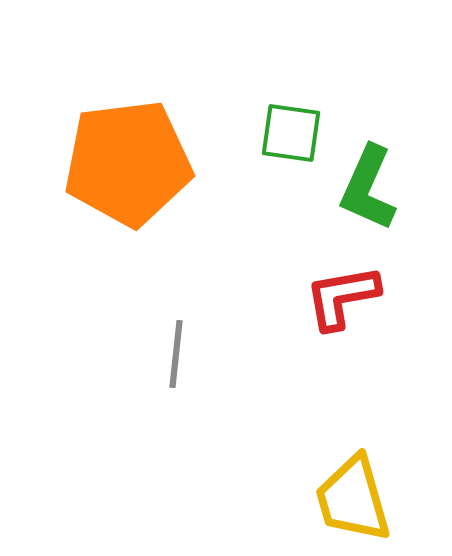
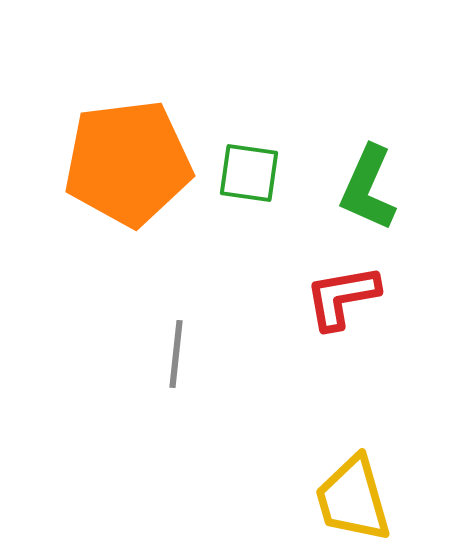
green square: moved 42 px left, 40 px down
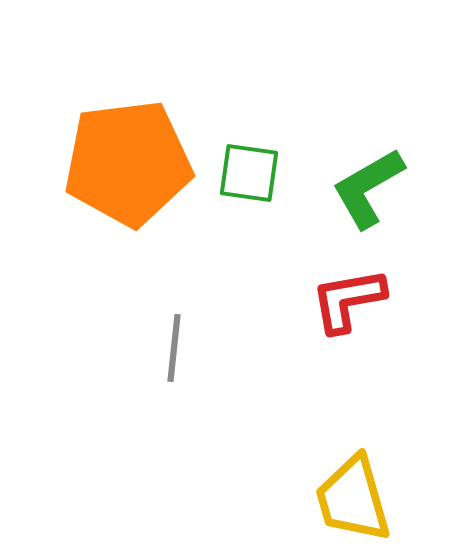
green L-shape: rotated 36 degrees clockwise
red L-shape: moved 6 px right, 3 px down
gray line: moved 2 px left, 6 px up
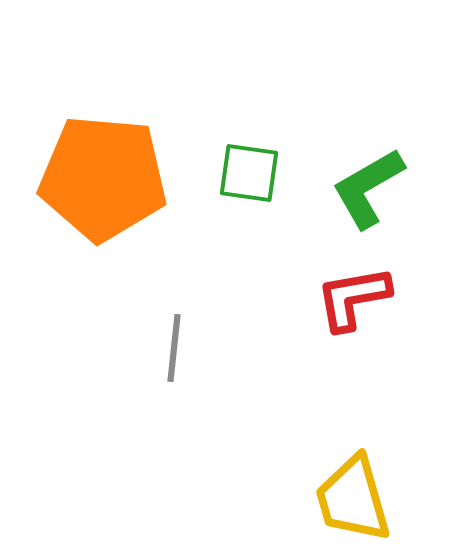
orange pentagon: moved 25 px left, 15 px down; rotated 12 degrees clockwise
red L-shape: moved 5 px right, 2 px up
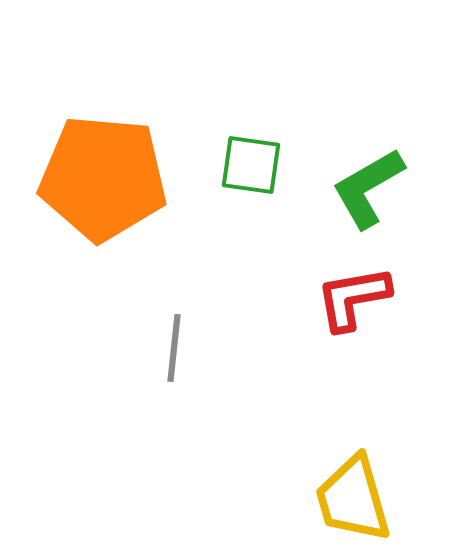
green square: moved 2 px right, 8 px up
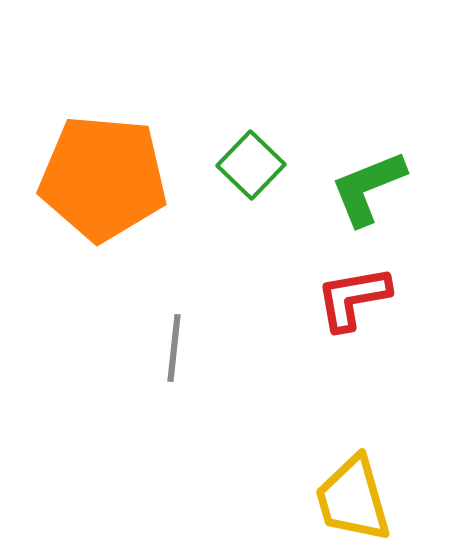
green square: rotated 36 degrees clockwise
green L-shape: rotated 8 degrees clockwise
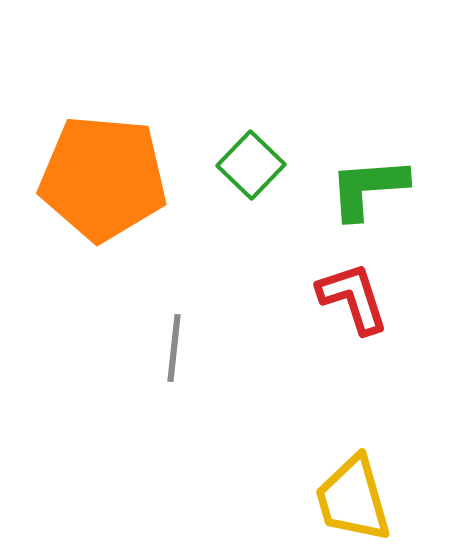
green L-shape: rotated 18 degrees clockwise
red L-shape: rotated 82 degrees clockwise
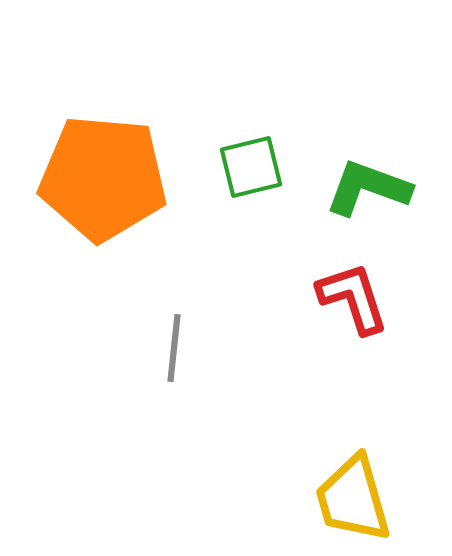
green square: moved 2 px down; rotated 32 degrees clockwise
green L-shape: rotated 24 degrees clockwise
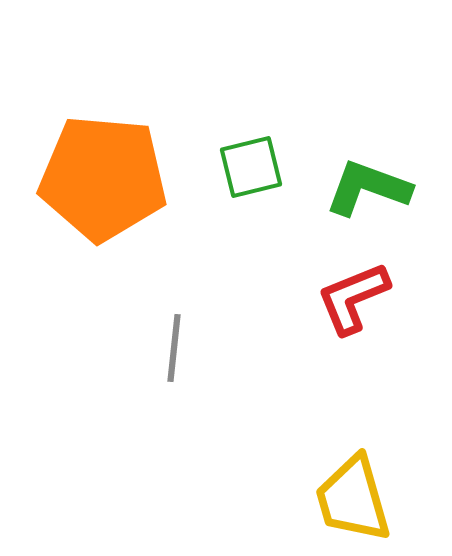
red L-shape: rotated 94 degrees counterclockwise
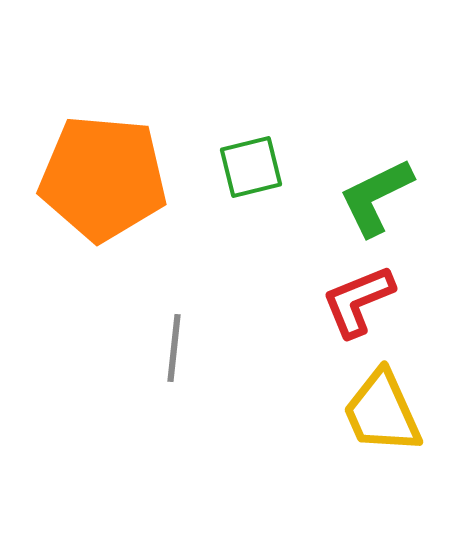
green L-shape: moved 8 px right, 9 px down; rotated 46 degrees counterclockwise
red L-shape: moved 5 px right, 3 px down
yellow trapezoid: moved 29 px right, 87 px up; rotated 8 degrees counterclockwise
